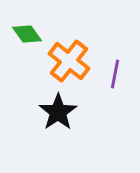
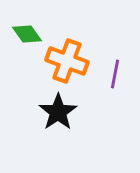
orange cross: moved 2 px left; rotated 18 degrees counterclockwise
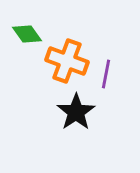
purple line: moved 9 px left
black star: moved 18 px right
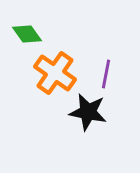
orange cross: moved 12 px left, 12 px down; rotated 15 degrees clockwise
black star: moved 12 px right; rotated 27 degrees counterclockwise
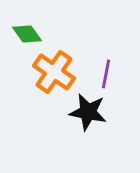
orange cross: moved 1 px left, 1 px up
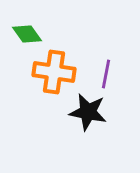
orange cross: rotated 27 degrees counterclockwise
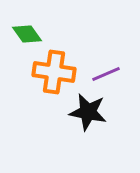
purple line: rotated 56 degrees clockwise
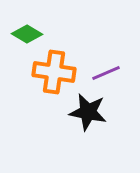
green diamond: rotated 24 degrees counterclockwise
purple line: moved 1 px up
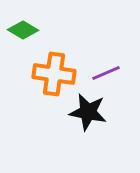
green diamond: moved 4 px left, 4 px up
orange cross: moved 2 px down
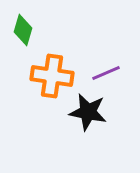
green diamond: rotated 76 degrees clockwise
orange cross: moved 2 px left, 2 px down
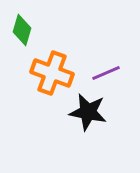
green diamond: moved 1 px left
orange cross: moved 3 px up; rotated 12 degrees clockwise
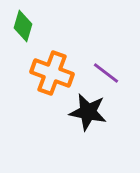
green diamond: moved 1 px right, 4 px up
purple line: rotated 60 degrees clockwise
